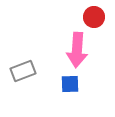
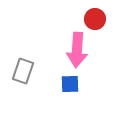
red circle: moved 1 px right, 2 px down
gray rectangle: rotated 50 degrees counterclockwise
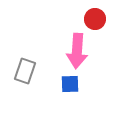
pink arrow: moved 1 px down
gray rectangle: moved 2 px right
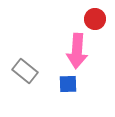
gray rectangle: rotated 70 degrees counterclockwise
blue square: moved 2 px left
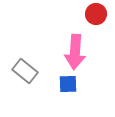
red circle: moved 1 px right, 5 px up
pink arrow: moved 2 px left, 1 px down
